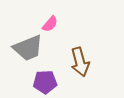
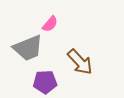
brown arrow: rotated 28 degrees counterclockwise
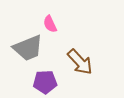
pink semicircle: rotated 114 degrees clockwise
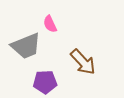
gray trapezoid: moved 2 px left, 2 px up
brown arrow: moved 3 px right
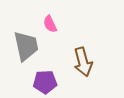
gray trapezoid: rotated 80 degrees counterclockwise
brown arrow: rotated 28 degrees clockwise
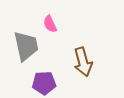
purple pentagon: moved 1 px left, 1 px down
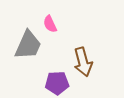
gray trapezoid: moved 2 px right, 1 px up; rotated 36 degrees clockwise
purple pentagon: moved 13 px right
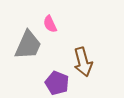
purple pentagon: rotated 25 degrees clockwise
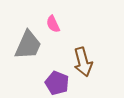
pink semicircle: moved 3 px right
